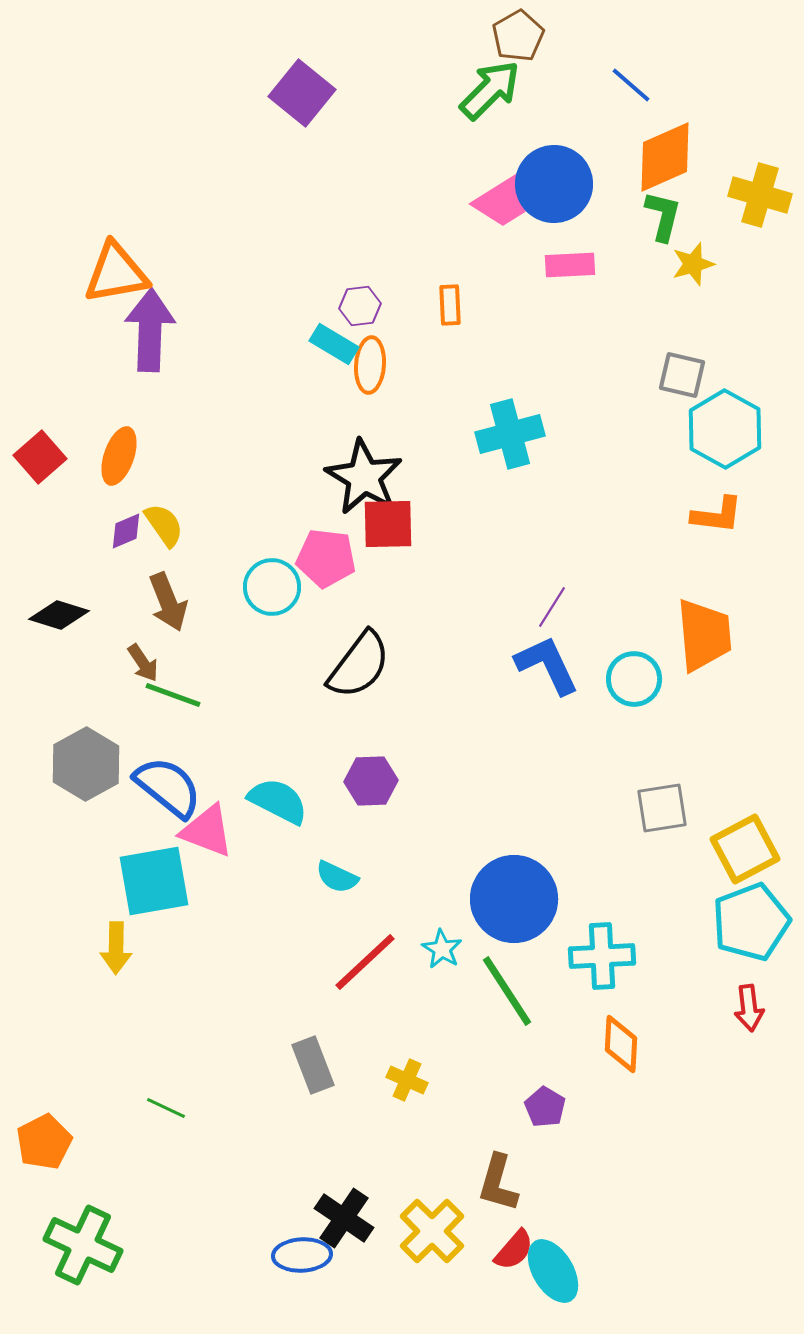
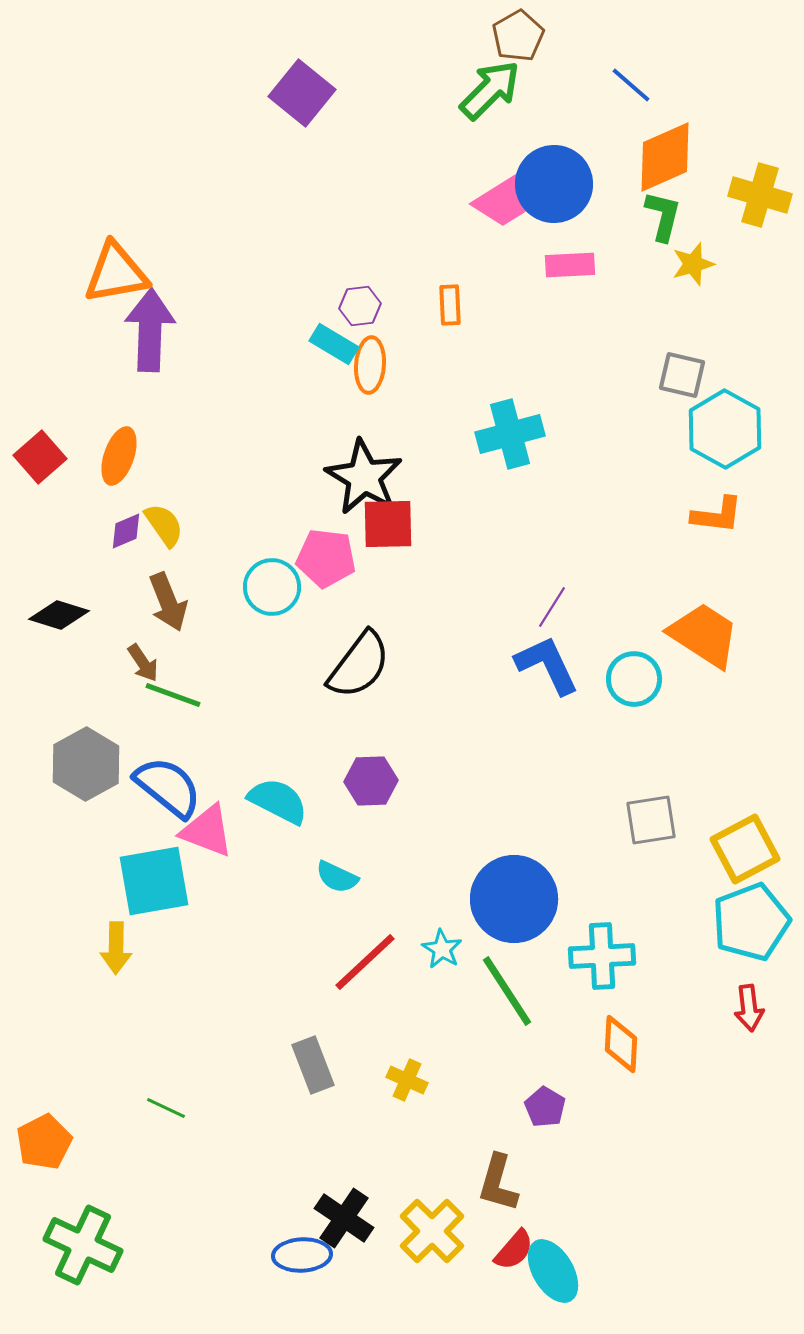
orange trapezoid at (704, 635): rotated 52 degrees counterclockwise
gray square at (662, 808): moved 11 px left, 12 px down
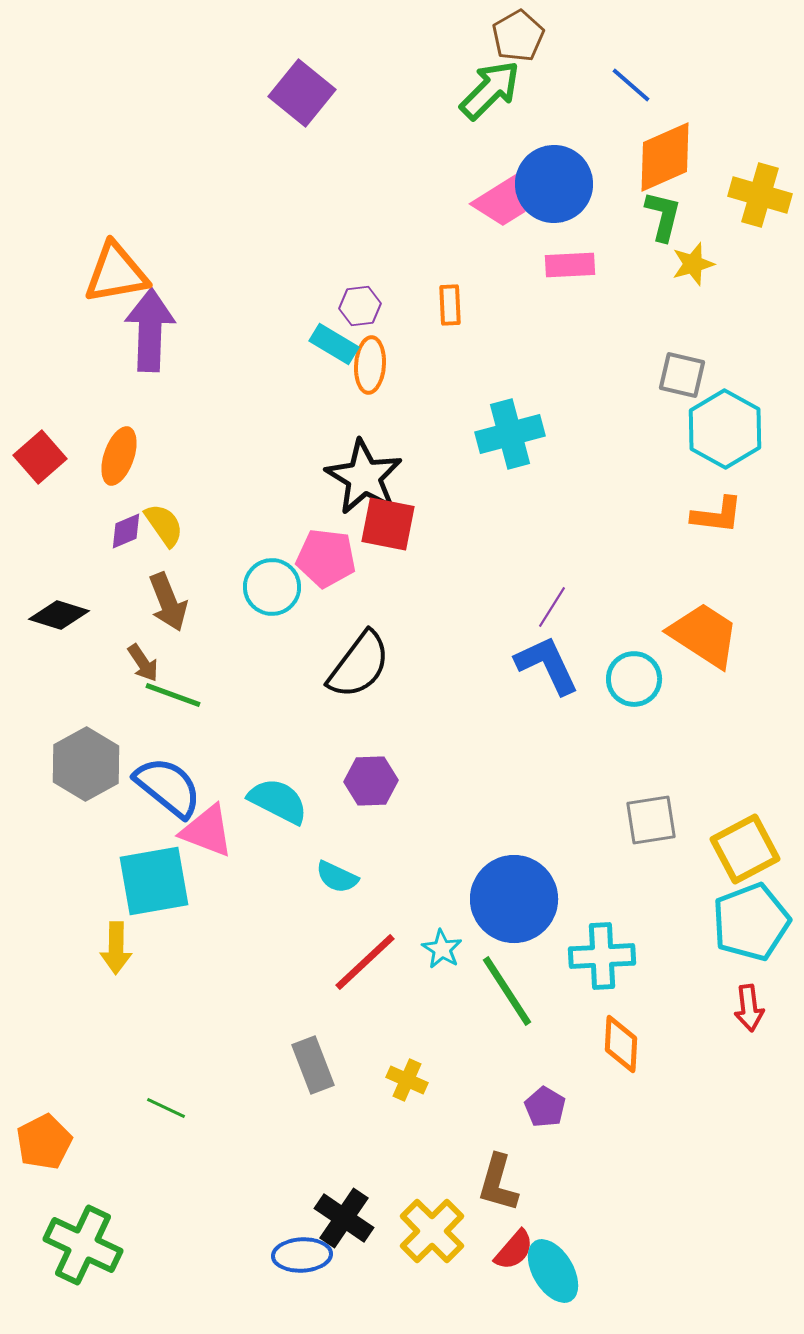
red square at (388, 524): rotated 12 degrees clockwise
